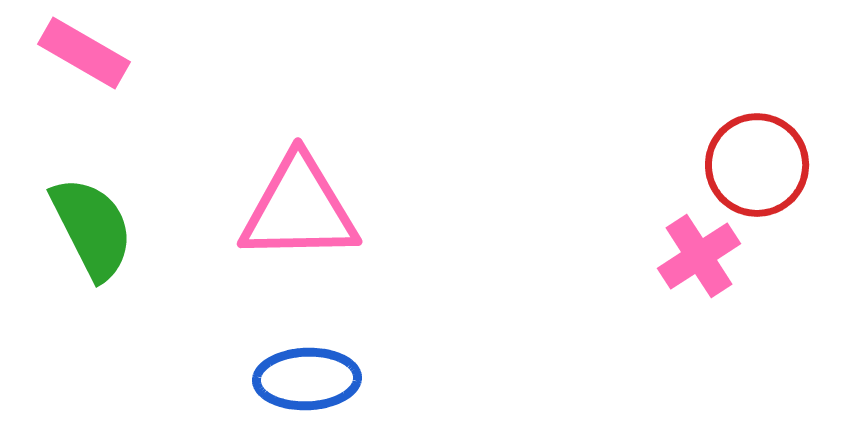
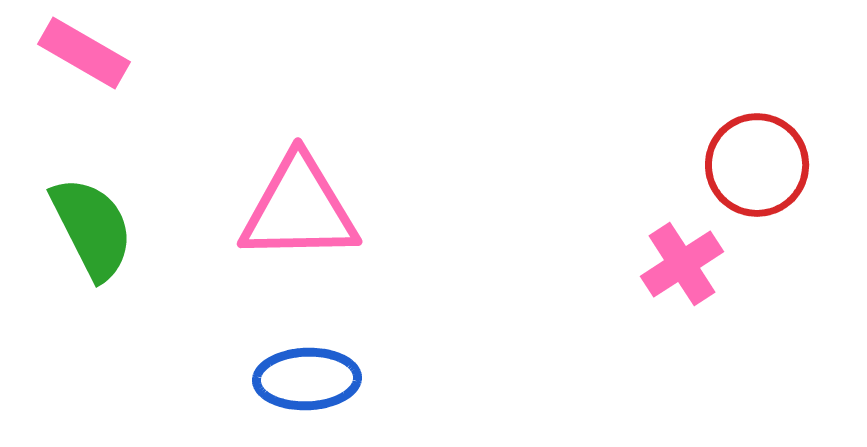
pink cross: moved 17 px left, 8 px down
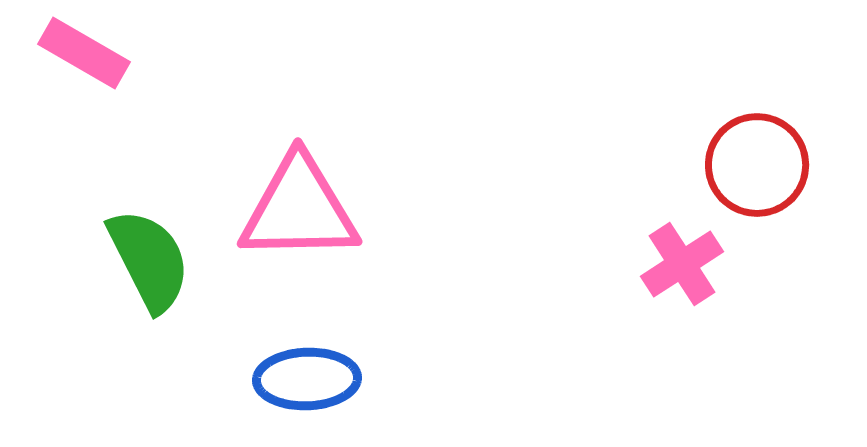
green semicircle: moved 57 px right, 32 px down
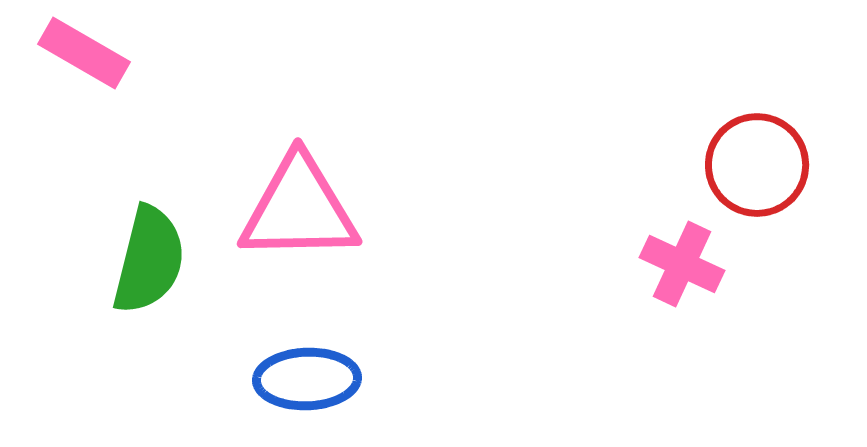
green semicircle: rotated 41 degrees clockwise
pink cross: rotated 32 degrees counterclockwise
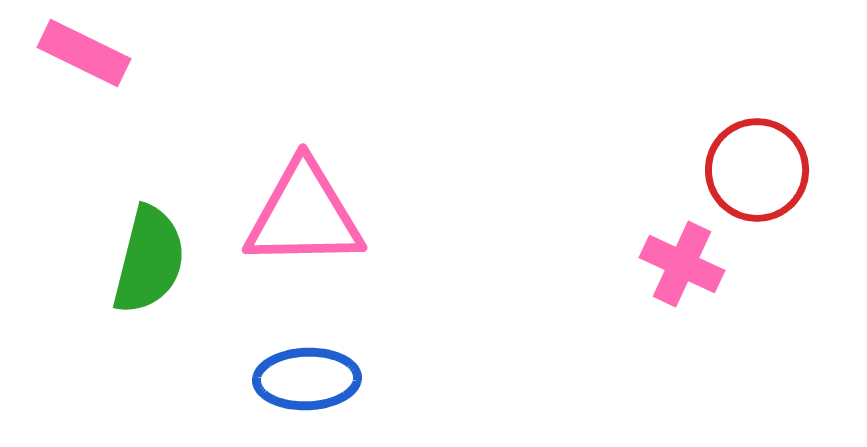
pink rectangle: rotated 4 degrees counterclockwise
red circle: moved 5 px down
pink triangle: moved 5 px right, 6 px down
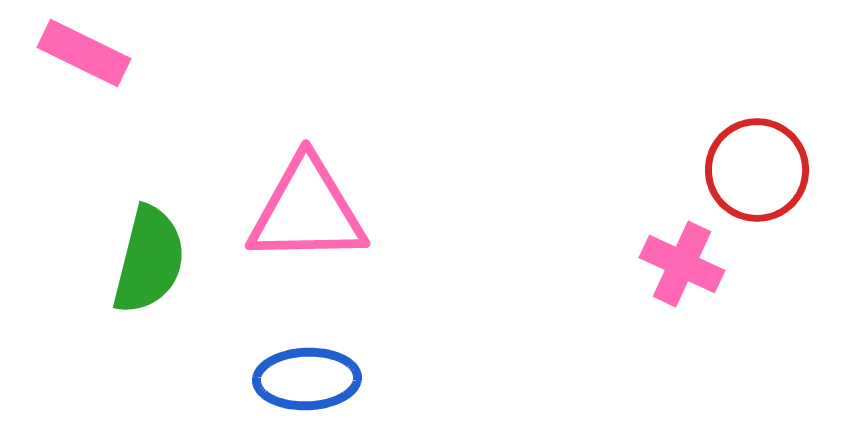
pink triangle: moved 3 px right, 4 px up
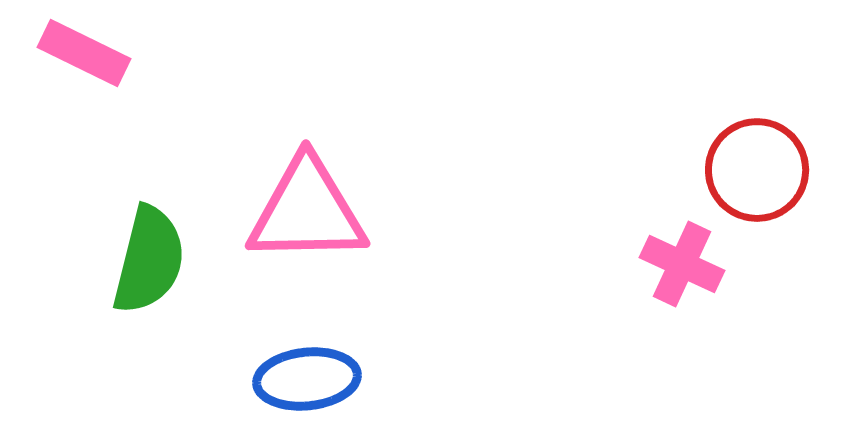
blue ellipse: rotated 4 degrees counterclockwise
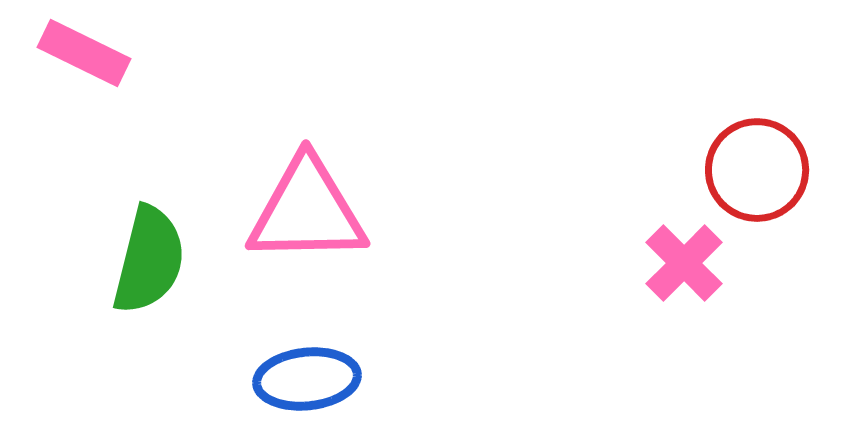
pink cross: moved 2 px right, 1 px up; rotated 20 degrees clockwise
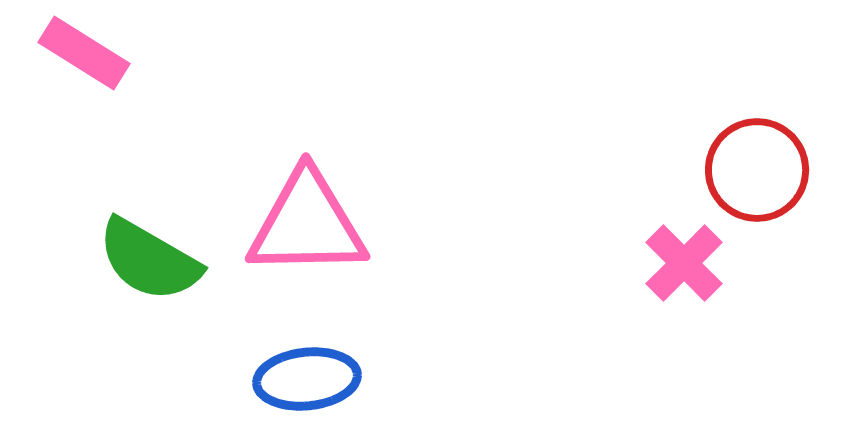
pink rectangle: rotated 6 degrees clockwise
pink triangle: moved 13 px down
green semicircle: rotated 106 degrees clockwise
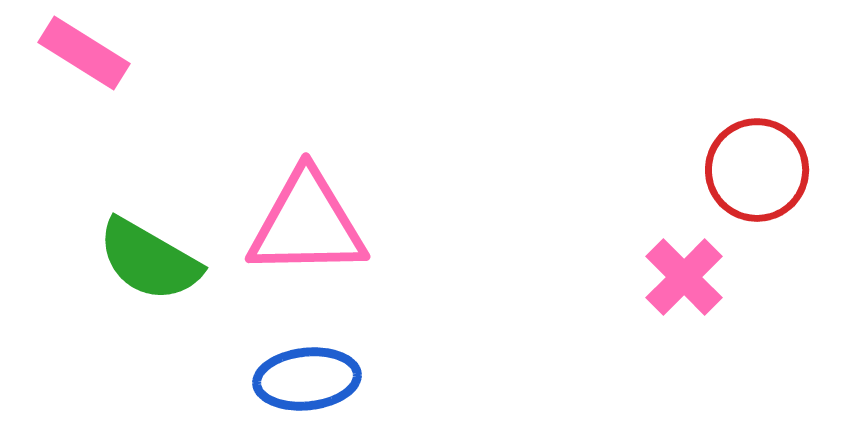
pink cross: moved 14 px down
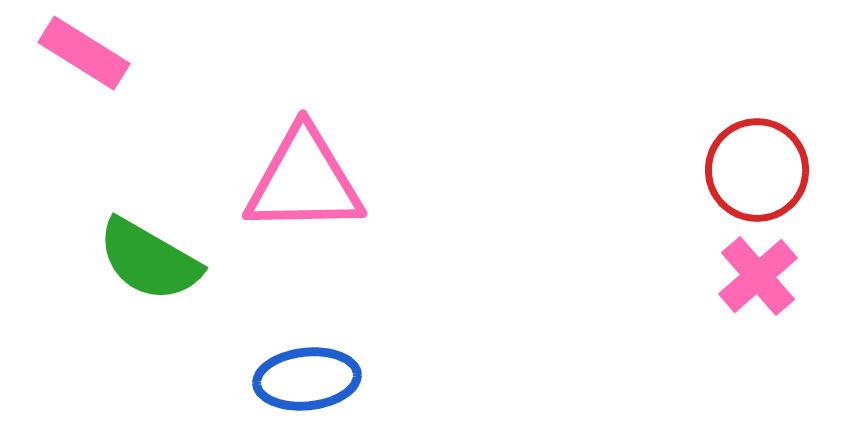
pink triangle: moved 3 px left, 43 px up
pink cross: moved 74 px right, 1 px up; rotated 4 degrees clockwise
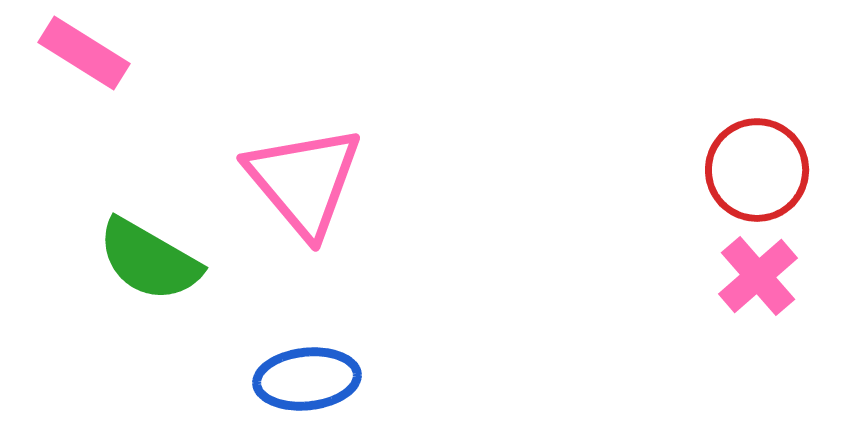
pink triangle: rotated 51 degrees clockwise
